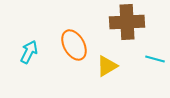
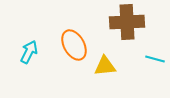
yellow triangle: moved 2 px left; rotated 25 degrees clockwise
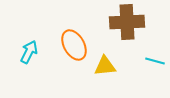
cyan line: moved 2 px down
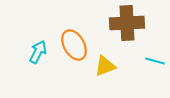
brown cross: moved 1 px down
cyan arrow: moved 9 px right
yellow triangle: rotated 15 degrees counterclockwise
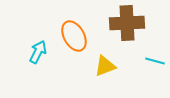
orange ellipse: moved 9 px up
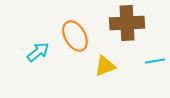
orange ellipse: moved 1 px right
cyan arrow: rotated 25 degrees clockwise
cyan line: rotated 24 degrees counterclockwise
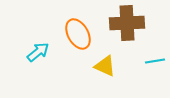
orange ellipse: moved 3 px right, 2 px up
yellow triangle: rotated 45 degrees clockwise
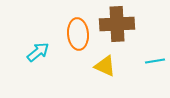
brown cross: moved 10 px left, 1 px down
orange ellipse: rotated 24 degrees clockwise
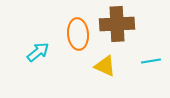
cyan line: moved 4 px left
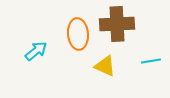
cyan arrow: moved 2 px left, 1 px up
